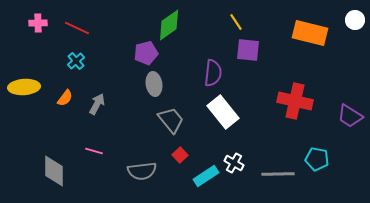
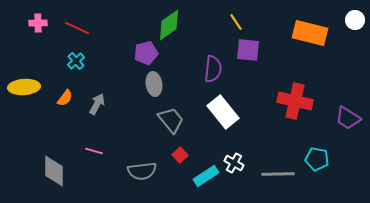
purple semicircle: moved 4 px up
purple trapezoid: moved 2 px left, 2 px down
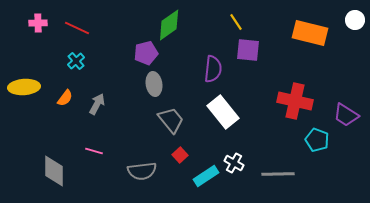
purple trapezoid: moved 2 px left, 3 px up
cyan pentagon: moved 19 px up; rotated 10 degrees clockwise
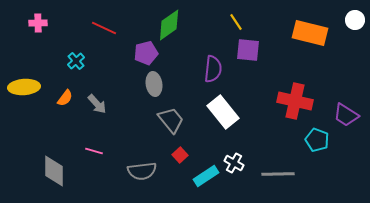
red line: moved 27 px right
gray arrow: rotated 110 degrees clockwise
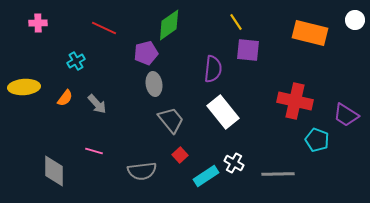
cyan cross: rotated 12 degrees clockwise
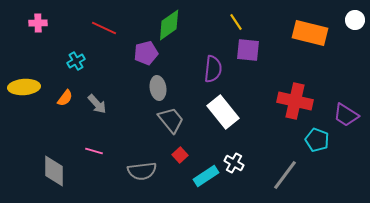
gray ellipse: moved 4 px right, 4 px down
gray line: moved 7 px right, 1 px down; rotated 52 degrees counterclockwise
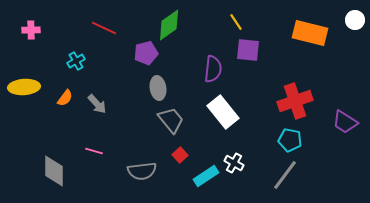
pink cross: moved 7 px left, 7 px down
red cross: rotated 32 degrees counterclockwise
purple trapezoid: moved 1 px left, 7 px down
cyan pentagon: moved 27 px left; rotated 10 degrees counterclockwise
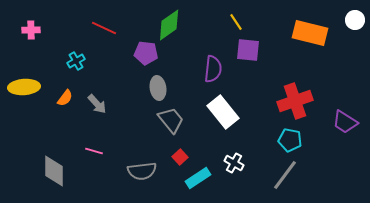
purple pentagon: rotated 20 degrees clockwise
red square: moved 2 px down
cyan rectangle: moved 8 px left, 2 px down
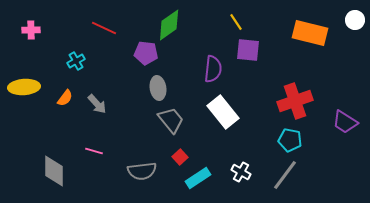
white cross: moved 7 px right, 9 px down
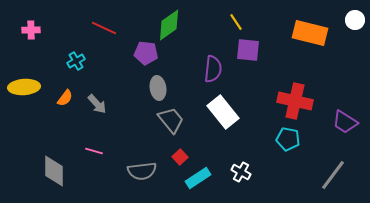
red cross: rotated 32 degrees clockwise
cyan pentagon: moved 2 px left, 1 px up
gray line: moved 48 px right
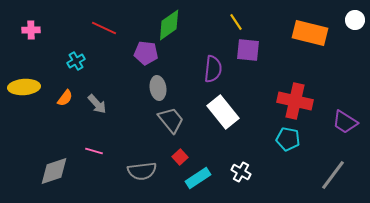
gray diamond: rotated 72 degrees clockwise
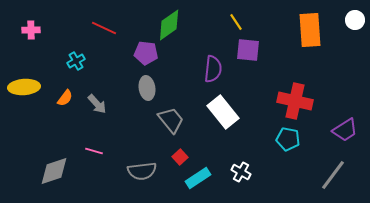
orange rectangle: moved 3 px up; rotated 72 degrees clockwise
gray ellipse: moved 11 px left
purple trapezoid: moved 8 px down; rotated 64 degrees counterclockwise
